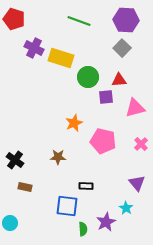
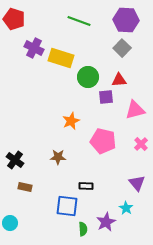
pink triangle: moved 2 px down
orange star: moved 3 px left, 2 px up
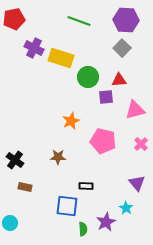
red pentagon: rotated 30 degrees counterclockwise
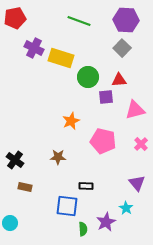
red pentagon: moved 1 px right, 1 px up
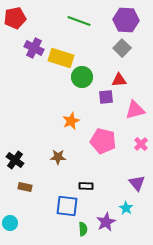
green circle: moved 6 px left
